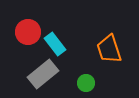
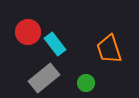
gray rectangle: moved 1 px right, 4 px down
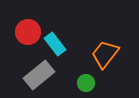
orange trapezoid: moved 4 px left, 5 px down; rotated 56 degrees clockwise
gray rectangle: moved 5 px left, 3 px up
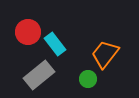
green circle: moved 2 px right, 4 px up
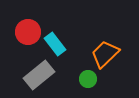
orange trapezoid: rotated 8 degrees clockwise
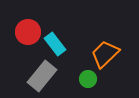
gray rectangle: moved 3 px right, 1 px down; rotated 12 degrees counterclockwise
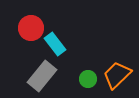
red circle: moved 3 px right, 4 px up
orange trapezoid: moved 12 px right, 21 px down
